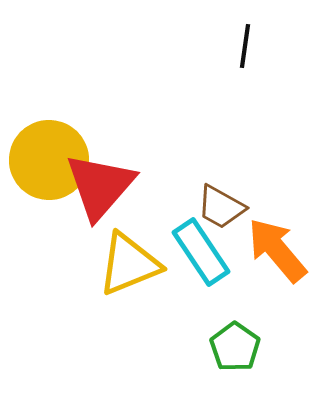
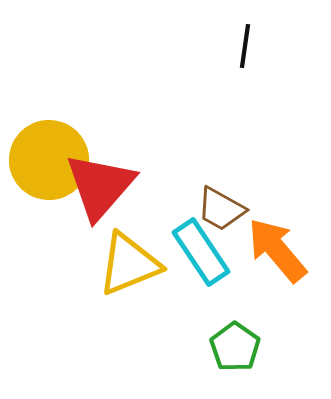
brown trapezoid: moved 2 px down
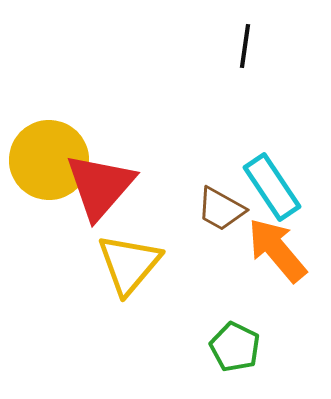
cyan rectangle: moved 71 px right, 65 px up
yellow triangle: rotated 28 degrees counterclockwise
green pentagon: rotated 9 degrees counterclockwise
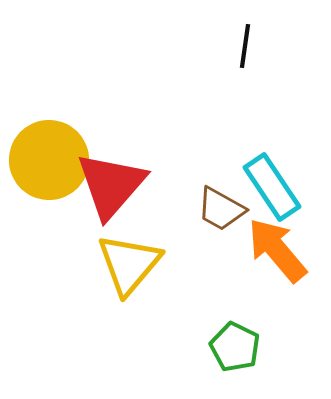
red triangle: moved 11 px right, 1 px up
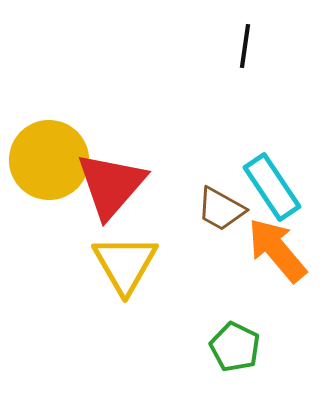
yellow triangle: moved 4 px left; rotated 10 degrees counterclockwise
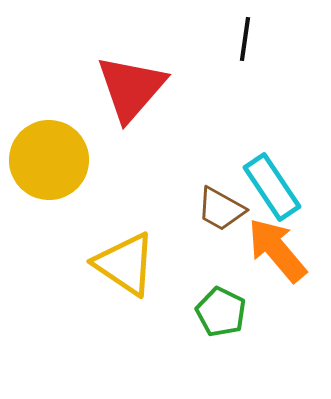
black line: moved 7 px up
red triangle: moved 20 px right, 97 px up
yellow triangle: rotated 26 degrees counterclockwise
green pentagon: moved 14 px left, 35 px up
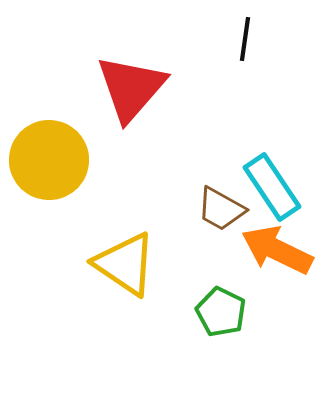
orange arrow: rotated 24 degrees counterclockwise
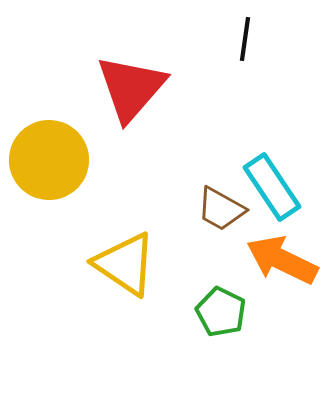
orange arrow: moved 5 px right, 10 px down
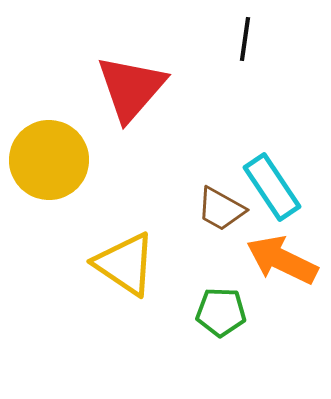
green pentagon: rotated 24 degrees counterclockwise
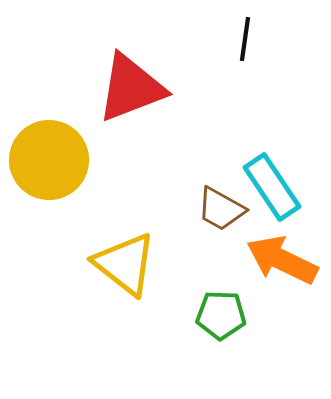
red triangle: rotated 28 degrees clockwise
yellow triangle: rotated 4 degrees clockwise
green pentagon: moved 3 px down
